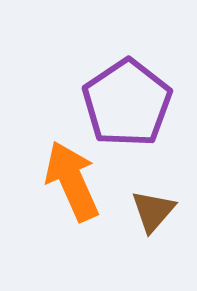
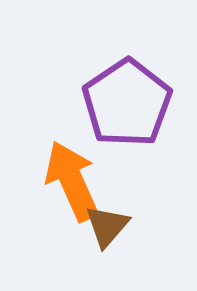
brown triangle: moved 46 px left, 15 px down
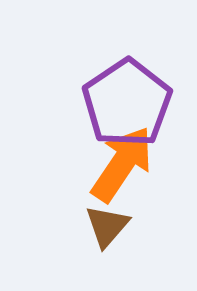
orange arrow: moved 50 px right, 17 px up; rotated 58 degrees clockwise
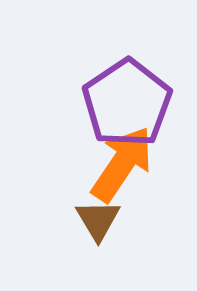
brown triangle: moved 9 px left, 6 px up; rotated 12 degrees counterclockwise
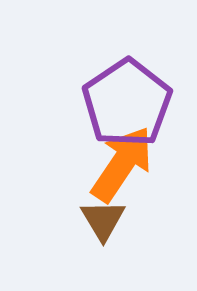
brown triangle: moved 5 px right
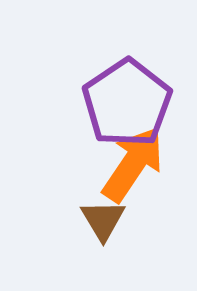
orange arrow: moved 11 px right
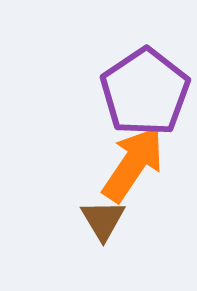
purple pentagon: moved 18 px right, 11 px up
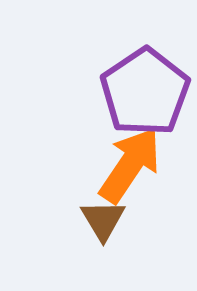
orange arrow: moved 3 px left, 1 px down
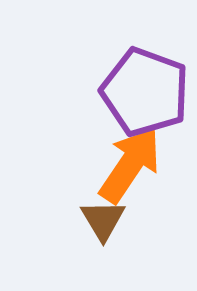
purple pentagon: rotated 18 degrees counterclockwise
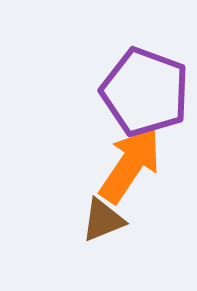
brown triangle: rotated 39 degrees clockwise
